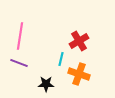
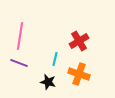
cyan line: moved 6 px left
black star: moved 2 px right, 2 px up; rotated 14 degrees clockwise
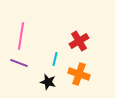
pink line: moved 1 px right
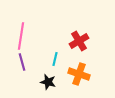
purple line: moved 3 px right, 1 px up; rotated 54 degrees clockwise
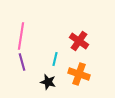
red cross: rotated 24 degrees counterclockwise
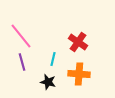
pink line: rotated 48 degrees counterclockwise
red cross: moved 1 px left, 1 px down
cyan line: moved 2 px left
orange cross: rotated 15 degrees counterclockwise
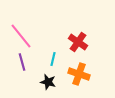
orange cross: rotated 15 degrees clockwise
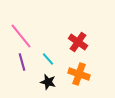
cyan line: moved 5 px left; rotated 56 degrees counterclockwise
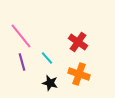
cyan line: moved 1 px left, 1 px up
black star: moved 2 px right, 1 px down
